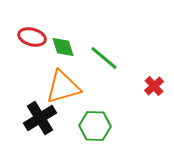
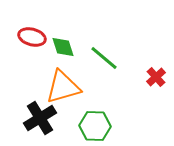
red cross: moved 2 px right, 9 px up
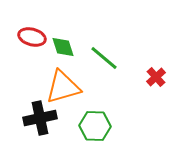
black cross: rotated 20 degrees clockwise
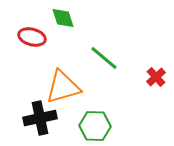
green diamond: moved 29 px up
